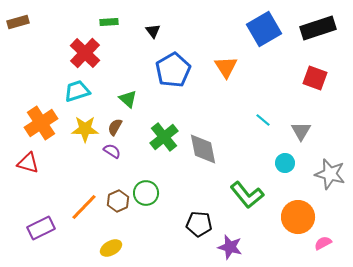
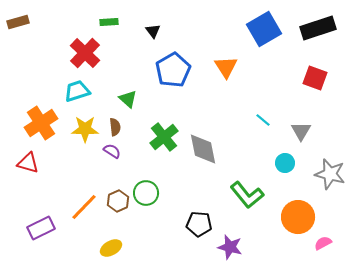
brown semicircle: rotated 144 degrees clockwise
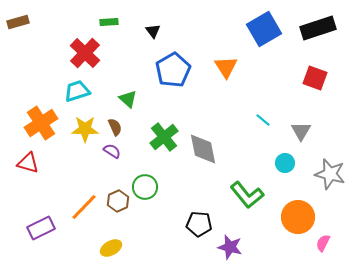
brown semicircle: rotated 18 degrees counterclockwise
green circle: moved 1 px left, 6 px up
pink semicircle: rotated 36 degrees counterclockwise
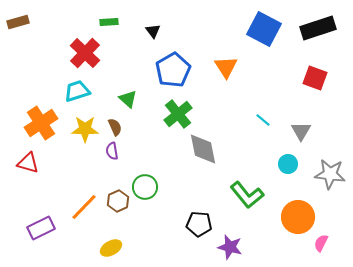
blue square: rotated 32 degrees counterclockwise
green cross: moved 14 px right, 23 px up
purple semicircle: rotated 132 degrees counterclockwise
cyan circle: moved 3 px right, 1 px down
gray star: rotated 8 degrees counterclockwise
pink semicircle: moved 2 px left
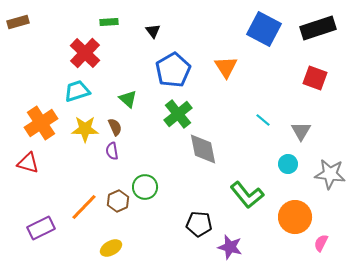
orange circle: moved 3 px left
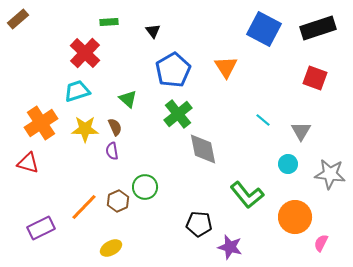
brown rectangle: moved 3 px up; rotated 25 degrees counterclockwise
